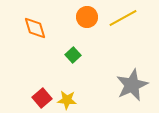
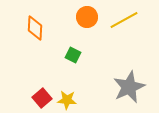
yellow line: moved 1 px right, 2 px down
orange diamond: rotated 20 degrees clockwise
green square: rotated 21 degrees counterclockwise
gray star: moved 3 px left, 2 px down
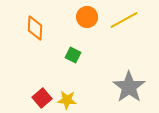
gray star: rotated 12 degrees counterclockwise
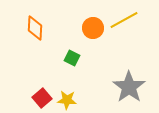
orange circle: moved 6 px right, 11 px down
green square: moved 1 px left, 3 px down
